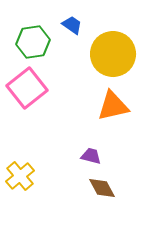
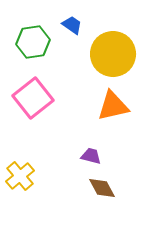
pink square: moved 6 px right, 10 px down
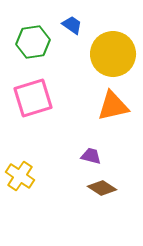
pink square: rotated 21 degrees clockwise
yellow cross: rotated 16 degrees counterclockwise
brown diamond: rotated 28 degrees counterclockwise
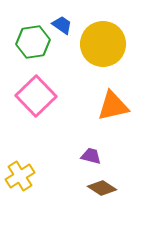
blue trapezoid: moved 10 px left
yellow circle: moved 10 px left, 10 px up
pink square: moved 3 px right, 2 px up; rotated 27 degrees counterclockwise
yellow cross: rotated 24 degrees clockwise
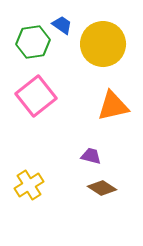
pink square: rotated 6 degrees clockwise
yellow cross: moved 9 px right, 9 px down
